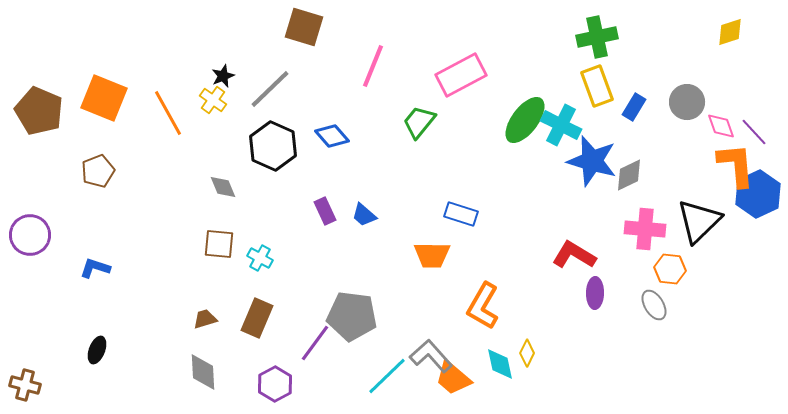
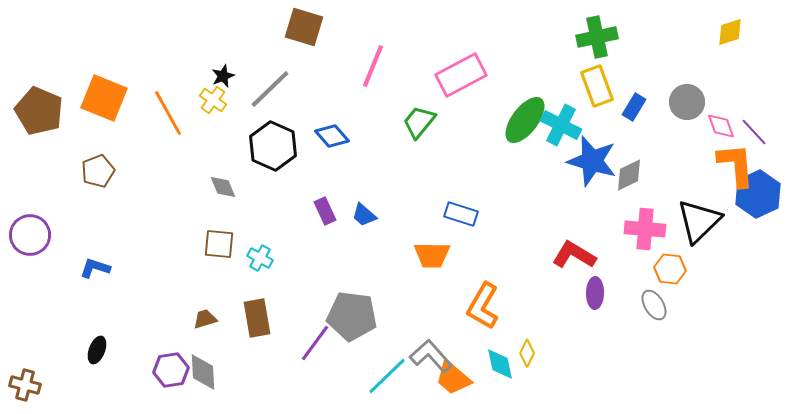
brown rectangle at (257, 318): rotated 33 degrees counterclockwise
purple hexagon at (275, 384): moved 104 px left, 14 px up; rotated 20 degrees clockwise
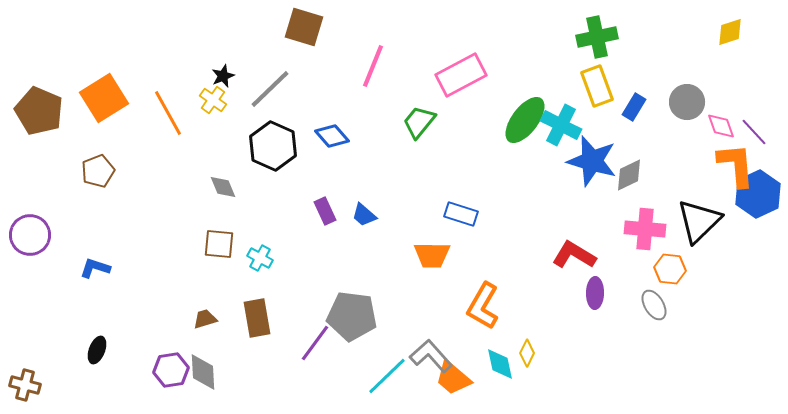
orange square at (104, 98): rotated 36 degrees clockwise
